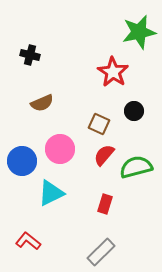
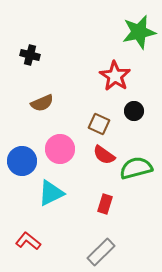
red star: moved 2 px right, 4 px down
red semicircle: rotated 95 degrees counterclockwise
green semicircle: moved 1 px down
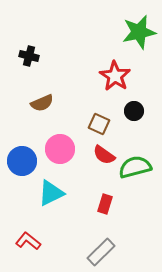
black cross: moved 1 px left, 1 px down
green semicircle: moved 1 px left, 1 px up
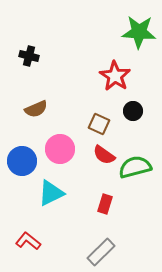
green star: rotated 16 degrees clockwise
brown semicircle: moved 6 px left, 6 px down
black circle: moved 1 px left
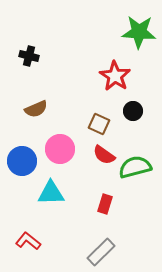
cyan triangle: rotated 24 degrees clockwise
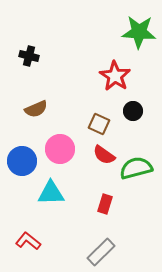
green semicircle: moved 1 px right, 1 px down
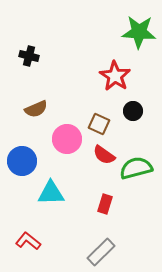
pink circle: moved 7 px right, 10 px up
